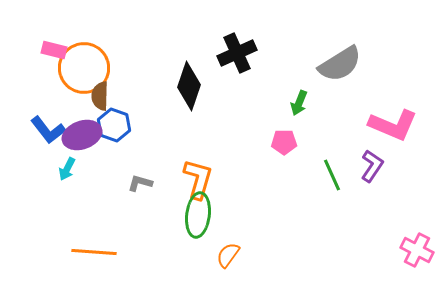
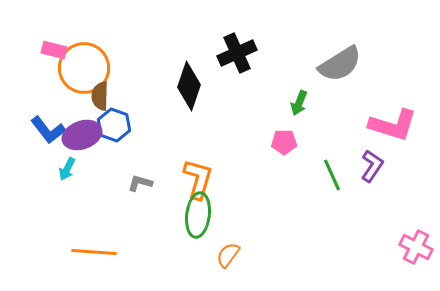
pink L-shape: rotated 6 degrees counterclockwise
pink cross: moved 1 px left, 3 px up
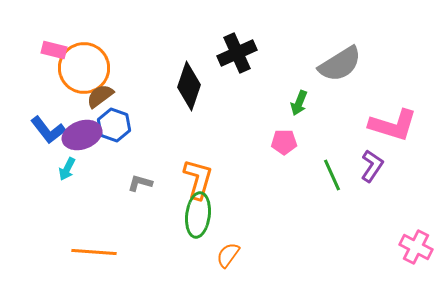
brown semicircle: rotated 52 degrees clockwise
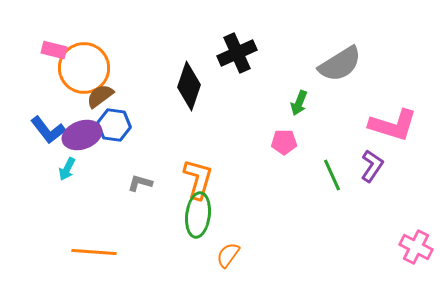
blue hexagon: rotated 12 degrees counterclockwise
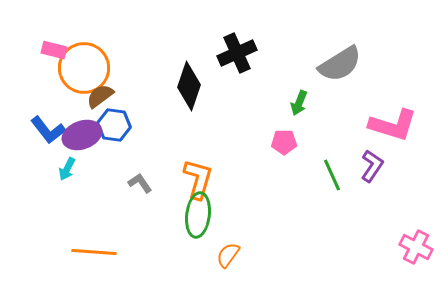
gray L-shape: rotated 40 degrees clockwise
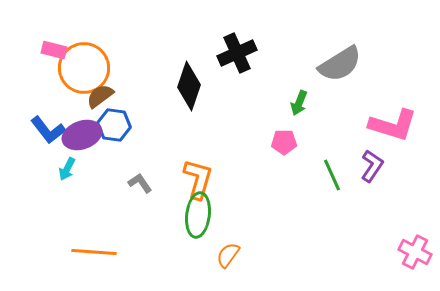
pink cross: moved 1 px left, 5 px down
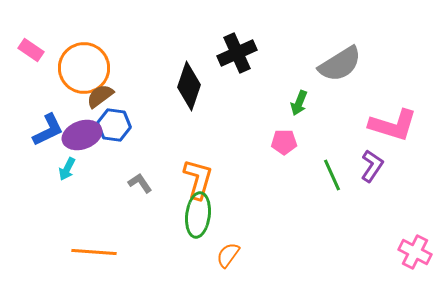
pink rectangle: moved 23 px left; rotated 20 degrees clockwise
blue L-shape: rotated 78 degrees counterclockwise
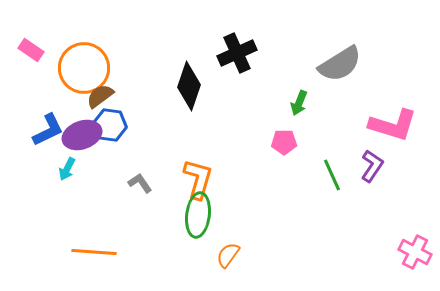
blue hexagon: moved 4 px left
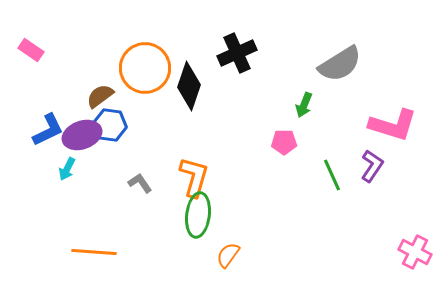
orange circle: moved 61 px right
green arrow: moved 5 px right, 2 px down
orange L-shape: moved 4 px left, 2 px up
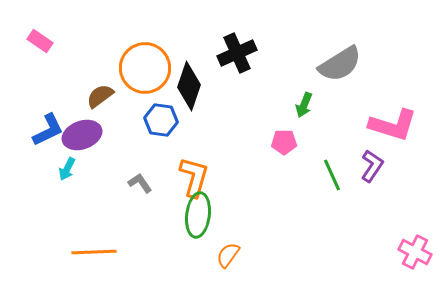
pink rectangle: moved 9 px right, 9 px up
blue hexagon: moved 51 px right, 5 px up
orange line: rotated 6 degrees counterclockwise
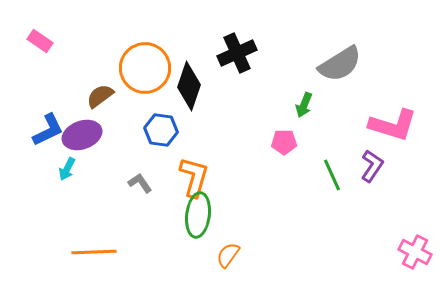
blue hexagon: moved 10 px down
